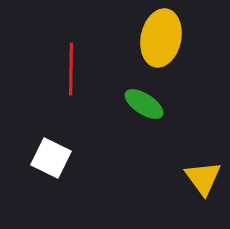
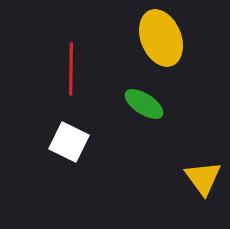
yellow ellipse: rotated 34 degrees counterclockwise
white square: moved 18 px right, 16 px up
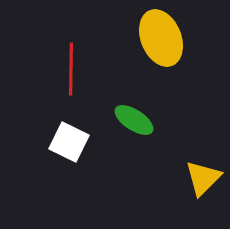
green ellipse: moved 10 px left, 16 px down
yellow triangle: rotated 21 degrees clockwise
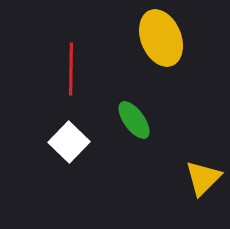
green ellipse: rotated 21 degrees clockwise
white square: rotated 18 degrees clockwise
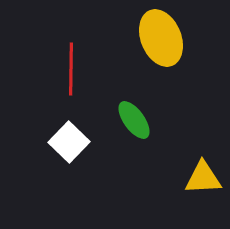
yellow triangle: rotated 42 degrees clockwise
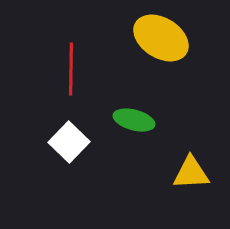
yellow ellipse: rotated 36 degrees counterclockwise
green ellipse: rotated 39 degrees counterclockwise
yellow triangle: moved 12 px left, 5 px up
